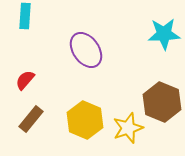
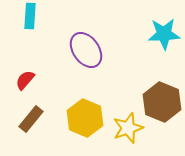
cyan rectangle: moved 5 px right
yellow hexagon: moved 2 px up
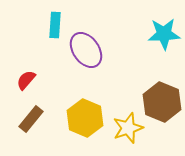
cyan rectangle: moved 25 px right, 9 px down
red semicircle: moved 1 px right
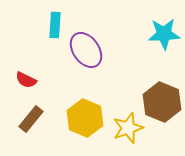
red semicircle: rotated 105 degrees counterclockwise
